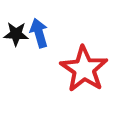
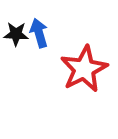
red star: rotated 12 degrees clockwise
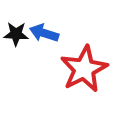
blue arrow: moved 5 px right; rotated 56 degrees counterclockwise
